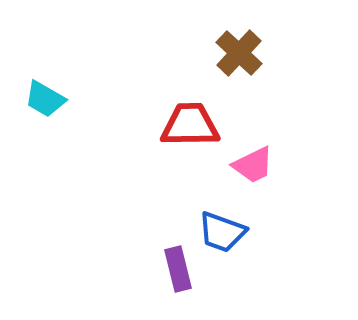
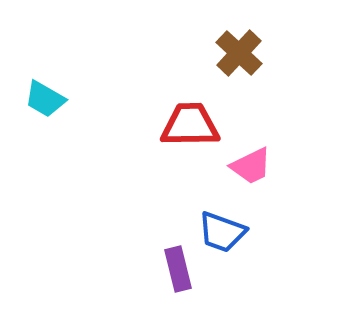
pink trapezoid: moved 2 px left, 1 px down
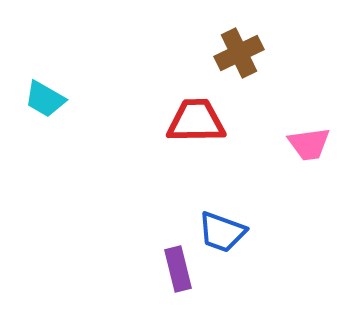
brown cross: rotated 21 degrees clockwise
red trapezoid: moved 6 px right, 4 px up
pink trapezoid: moved 58 px right, 22 px up; rotated 18 degrees clockwise
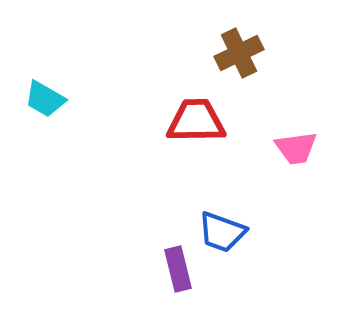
pink trapezoid: moved 13 px left, 4 px down
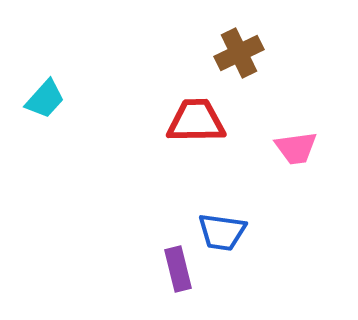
cyan trapezoid: rotated 78 degrees counterclockwise
blue trapezoid: rotated 12 degrees counterclockwise
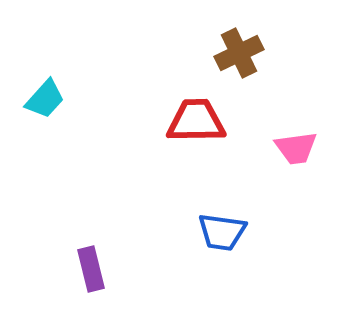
purple rectangle: moved 87 px left
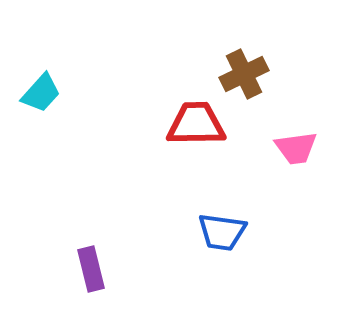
brown cross: moved 5 px right, 21 px down
cyan trapezoid: moved 4 px left, 6 px up
red trapezoid: moved 3 px down
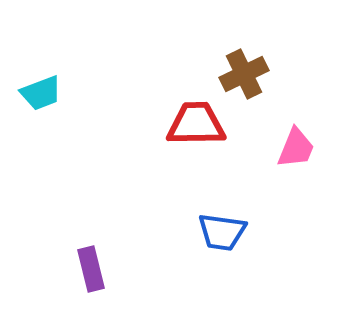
cyan trapezoid: rotated 27 degrees clockwise
pink trapezoid: rotated 60 degrees counterclockwise
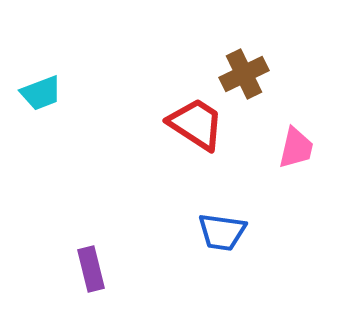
red trapezoid: rotated 34 degrees clockwise
pink trapezoid: rotated 9 degrees counterclockwise
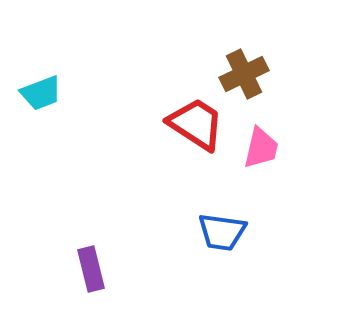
pink trapezoid: moved 35 px left
